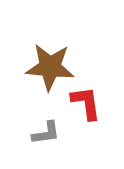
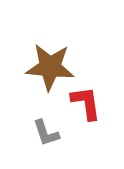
gray L-shape: rotated 80 degrees clockwise
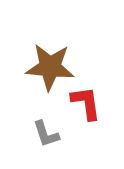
gray L-shape: moved 1 px down
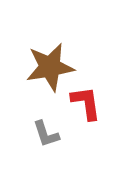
brown star: rotated 15 degrees counterclockwise
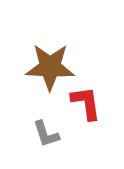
brown star: rotated 12 degrees clockwise
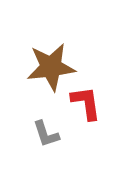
brown star: moved 1 px right; rotated 9 degrees counterclockwise
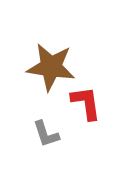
brown star: rotated 15 degrees clockwise
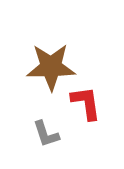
brown star: rotated 9 degrees counterclockwise
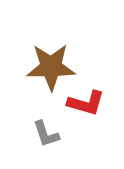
red L-shape: rotated 114 degrees clockwise
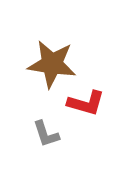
brown star: moved 1 px right, 3 px up; rotated 9 degrees clockwise
